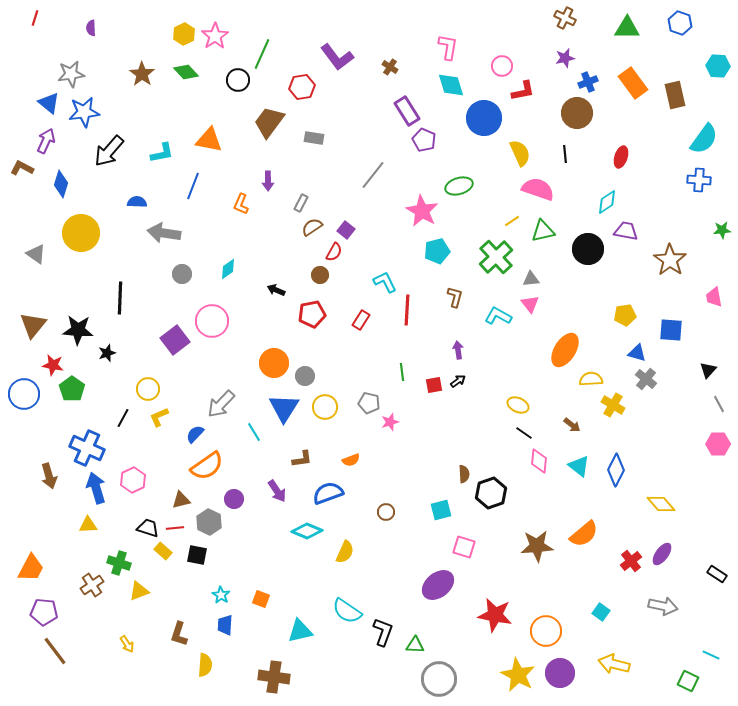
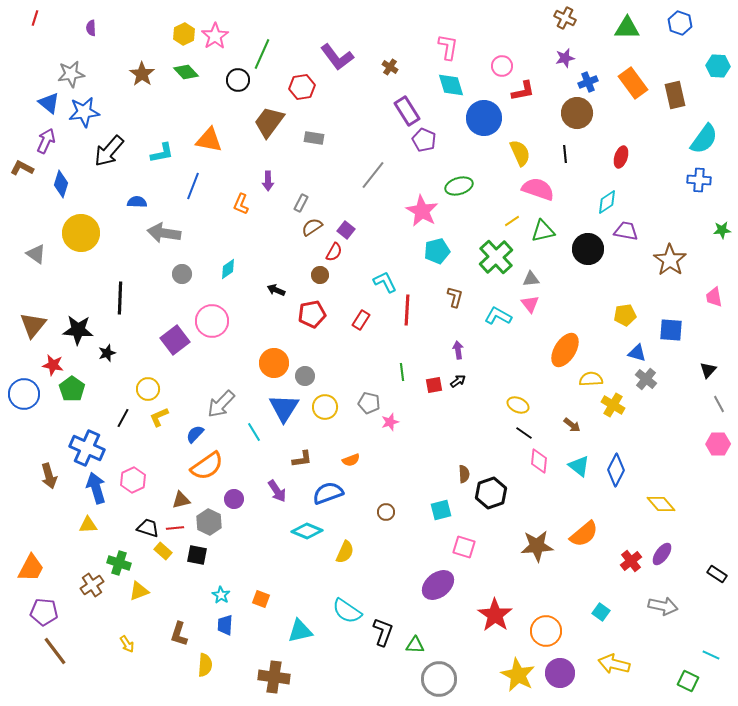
red star at (495, 615): rotated 24 degrees clockwise
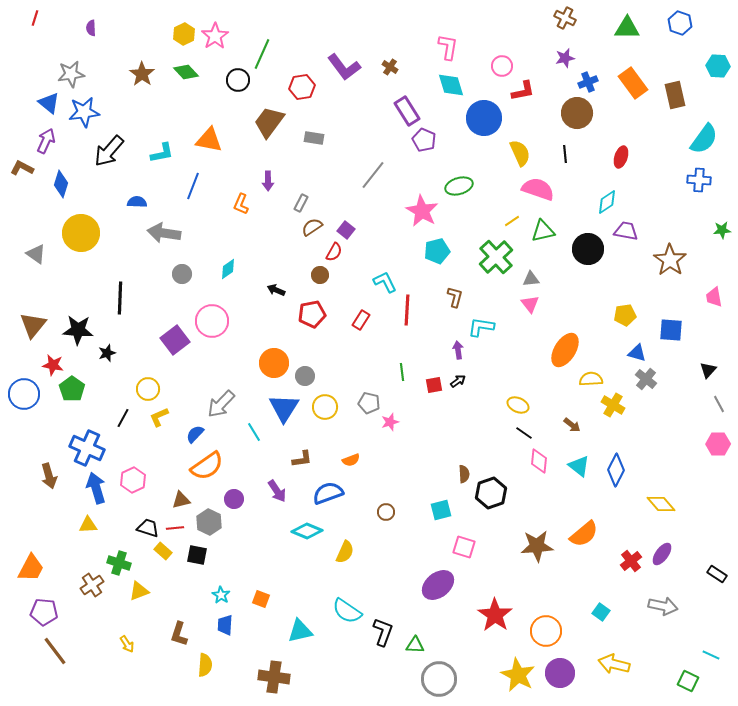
purple L-shape at (337, 57): moved 7 px right, 10 px down
cyan L-shape at (498, 316): moved 17 px left, 11 px down; rotated 20 degrees counterclockwise
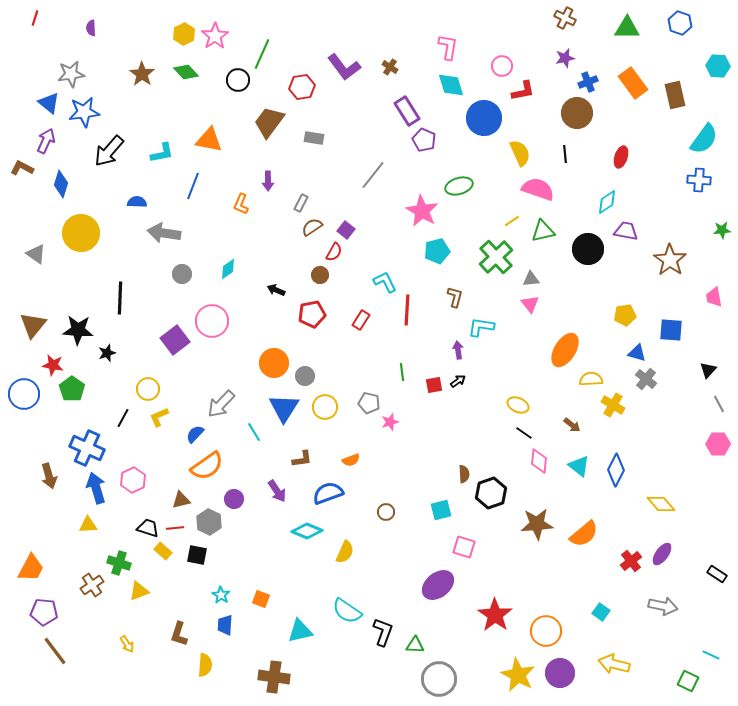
brown star at (537, 546): moved 22 px up
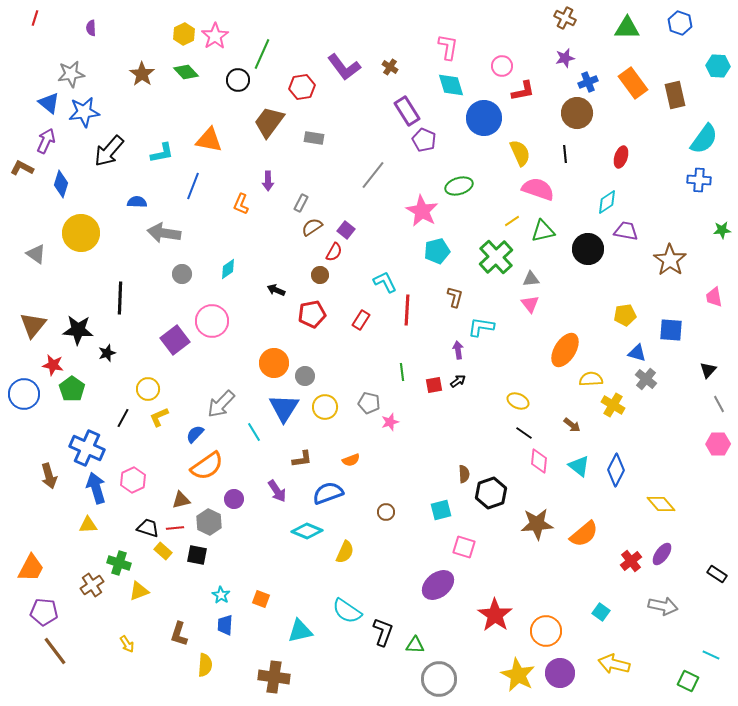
yellow ellipse at (518, 405): moved 4 px up
